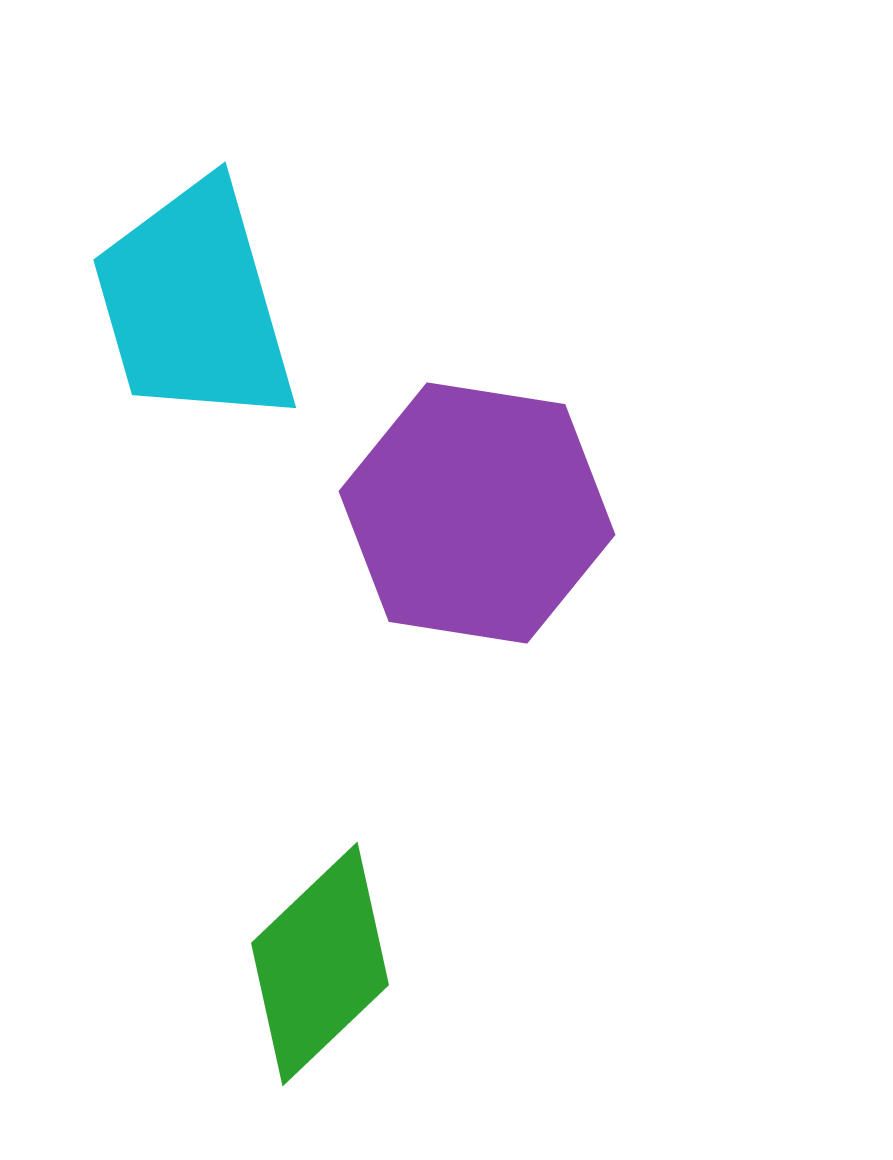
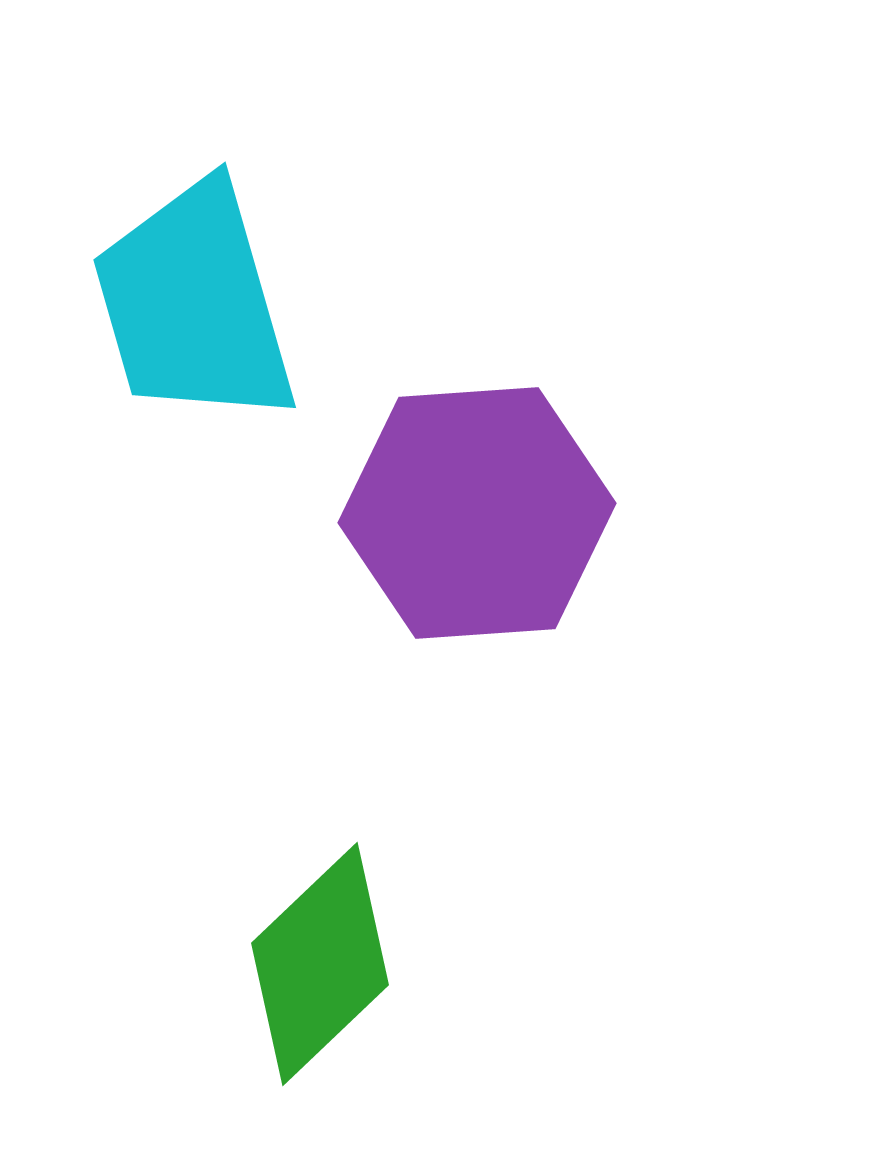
purple hexagon: rotated 13 degrees counterclockwise
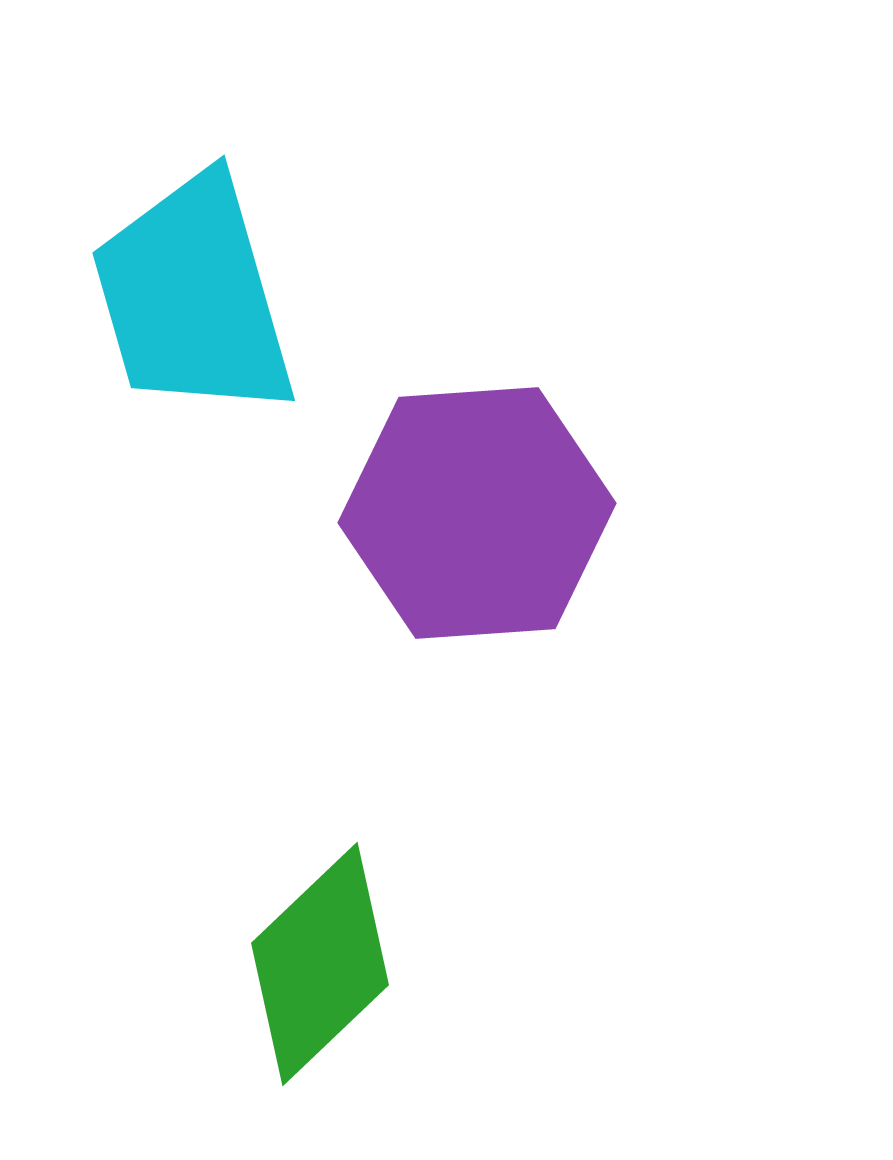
cyan trapezoid: moved 1 px left, 7 px up
